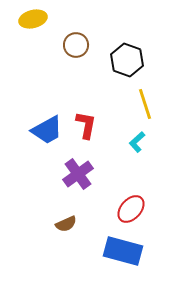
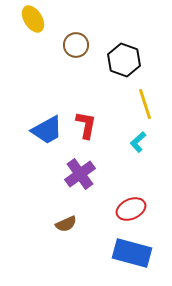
yellow ellipse: rotated 72 degrees clockwise
black hexagon: moved 3 px left
cyan L-shape: moved 1 px right
purple cross: moved 2 px right
red ellipse: rotated 24 degrees clockwise
blue rectangle: moved 9 px right, 2 px down
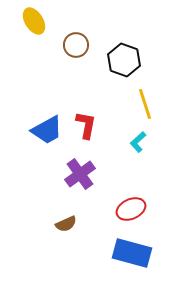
yellow ellipse: moved 1 px right, 2 px down
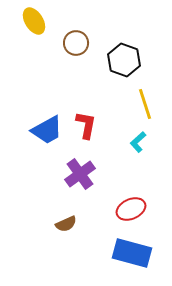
brown circle: moved 2 px up
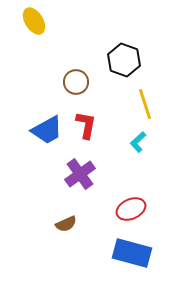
brown circle: moved 39 px down
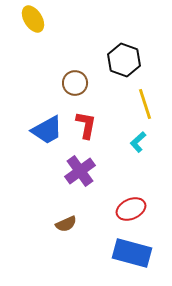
yellow ellipse: moved 1 px left, 2 px up
brown circle: moved 1 px left, 1 px down
purple cross: moved 3 px up
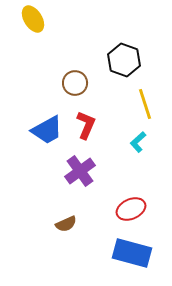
red L-shape: rotated 12 degrees clockwise
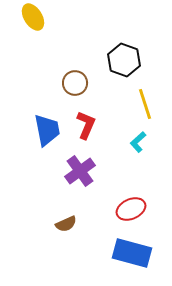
yellow ellipse: moved 2 px up
blue trapezoid: rotated 72 degrees counterclockwise
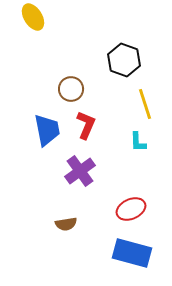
brown circle: moved 4 px left, 6 px down
cyan L-shape: rotated 50 degrees counterclockwise
brown semicircle: rotated 15 degrees clockwise
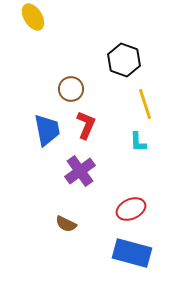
brown semicircle: rotated 35 degrees clockwise
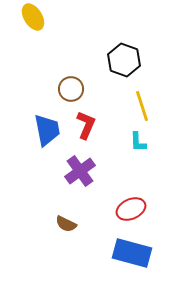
yellow line: moved 3 px left, 2 px down
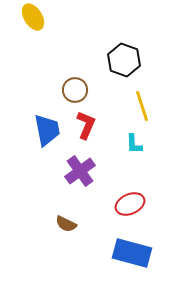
brown circle: moved 4 px right, 1 px down
cyan L-shape: moved 4 px left, 2 px down
red ellipse: moved 1 px left, 5 px up
